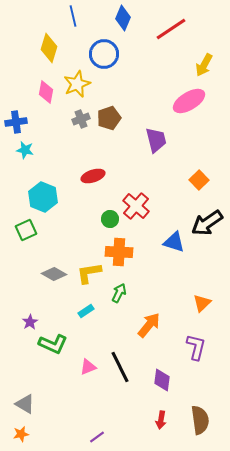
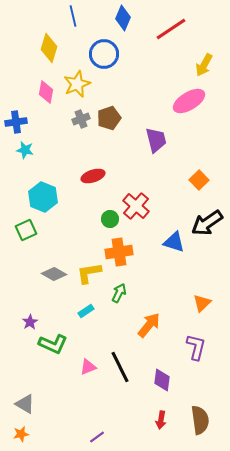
orange cross: rotated 12 degrees counterclockwise
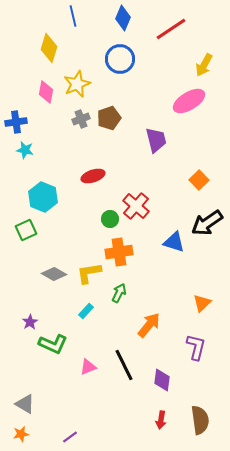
blue circle: moved 16 px right, 5 px down
cyan rectangle: rotated 14 degrees counterclockwise
black line: moved 4 px right, 2 px up
purple line: moved 27 px left
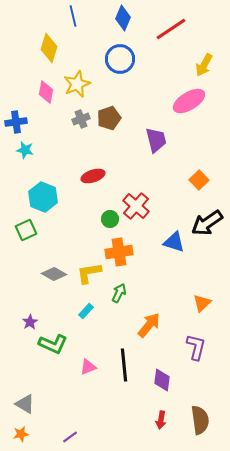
black line: rotated 20 degrees clockwise
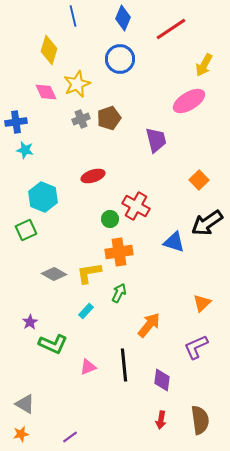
yellow diamond: moved 2 px down
pink diamond: rotated 35 degrees counterclockwise
red cross: rotated 12 degrees counterclockwise
purple L-shape: rotated 128 degrees counterclockwise
